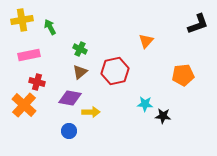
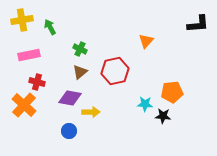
black L-shape: rotated 15 degrees clockwise
orange pentagon: moved 11 px left, 17 px down
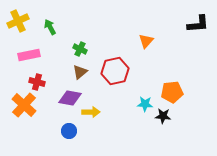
yellow cross: moved 4 px left, 1 px down; rotated 15 degrees counterclockwise
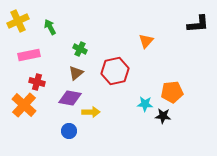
brown triangle: moved 4 px left, 1 px down
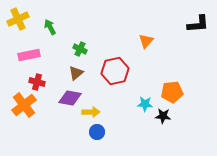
yellow cross: moved 2 px up
orange cross: rotated 10 degrees clockwise
blue circle: moved 28 px right, 1 px down
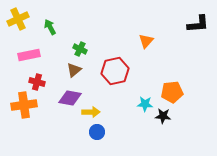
brown triangle: moved 2 px left, 3 px up
orange cross: rotated 30 degrees clockwise
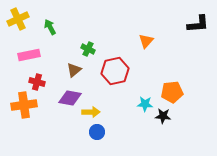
green cross: moved 8 px right
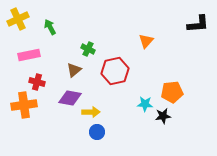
black star: rotated 14 degrees counterclockwise
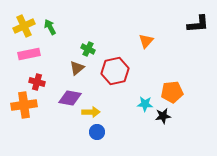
yellow cross: moved 6 px right, 7 px down
pink rectangle: moved 1 px up
brown triangle: moved 3 px right, 2 px up
